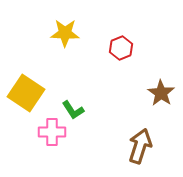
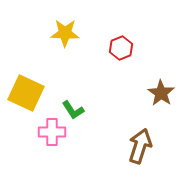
yellow square: rotated 9 degrees counterclockwise
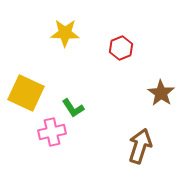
green L-shape: moved 2 px up
pink cross: rotated 12 degrees counterclockwise
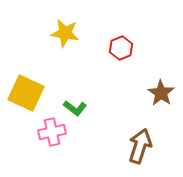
yellow star: rotated 8 degrees clockwise
green L-shape: moved 2 px right; rotated 20 degrees counterclockwise
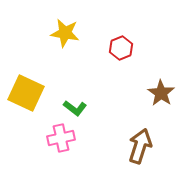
pink cross: moved 9 px right, 6 px down
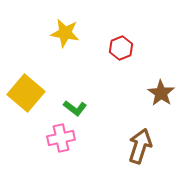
yellow square: rotated 15 degrees clockwise
